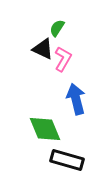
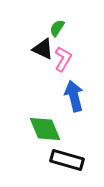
blue arrow: moved 2 px left, 3 px up
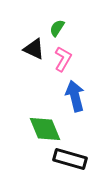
black triangle: moved 9 px left
blue arrow: moved 1 px right
black rectangle: moved 3 px right, 1 px up
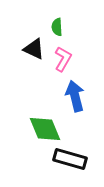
green semicircle: moved 1 px up; rotated 36 degrees counterclockwise
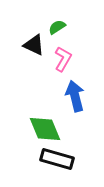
green semicircle: rotated 60 degrees clockwise
black triangle: moved 4 px up
black rectangle: moved 13 px left
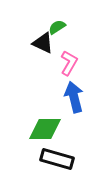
black triangle: moved 9 px right, 2 px up
pink L-shape: moved 6 px right, 4 px down
blue arrow: moved 1 px left, 1 px down
green diamond: rotated 68 degrees counterclockwise
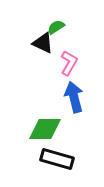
green semicircle: moved 1 px left
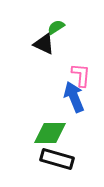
black triangle: moved 1 px right, 1 px down
pink L-shape: moved 12 px right, 12 px down; rotated 25 degrees counterclockwise
blue arrow: rotated 8 degrees counterclockwise
green diamond: moved 5 px right, 4 px down
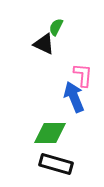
green semicircle: rotated 30 degrees counterclockwise
pink L-shape: moved 2 px right
black rectangle: moved 1 px left, 5 px down
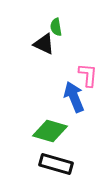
green semicircle: rotated 36 degrees counterclockwise
pink L-shape: moved 5 px right
green diamond: moved 2 px up; rotated 16 degrees clockwise
